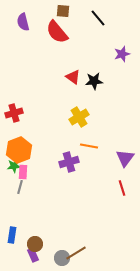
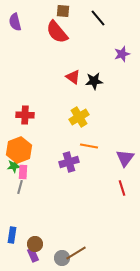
purple semicircle: moved 8 px left
red cross: moved 11 px right, 2 px down; rotated 18 degrees clockwise
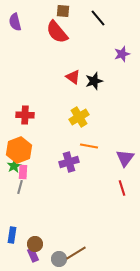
black star: rotated 12 degrees counterclockwise
green star: rotated 24 degrees counterclockwise
gray circle: moved 3 px left, 1 px down
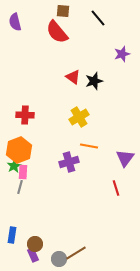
red line: moved 6 px left
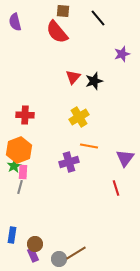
red triangle: rotated 35 degrees clockwise
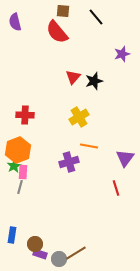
black line: moved 2 px left, 1 px up
orange hexagon: moved 1 px left
purple rectangle: moved 7 px right, 1 px up; rotated 48 degrees counterclockwise
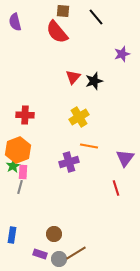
green star: moved 1 px left
brown circle: moved 19 px right, 10 px up
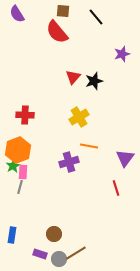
purple semicircle: moved 2 px right, 8 px up; rotated 18 degrees counterclockwise
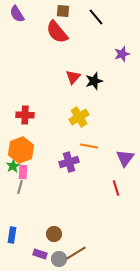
orange hexagon: moved 3 px right
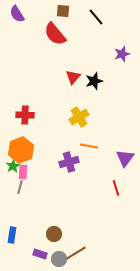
red semicircle: moved 2 px left, 2 px down
